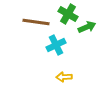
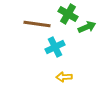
brown line: moved 1 px right, 2 px down
cyan cross: moved 1 px left, 2 px down
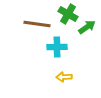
green arrow: rotated 12 degrees counterclockwise
cyan cross: moved 2 px right; rotated 24 degrees clockwise
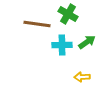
green arrow: moved 15 px down
cyan cross: moved 5 px right, 2 px up
yellow arrow: moved 18 px right
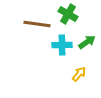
yellow arrow: moved 3 px left, 3 px up; rotated 133 degrees clockwise
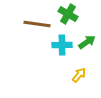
yellow arrow: moved 1 px down
